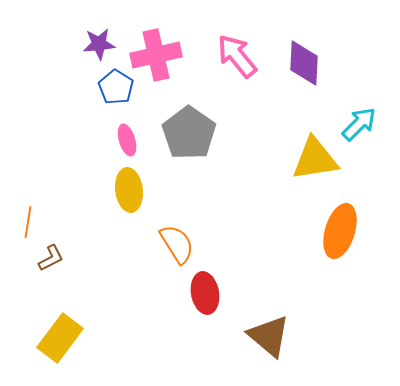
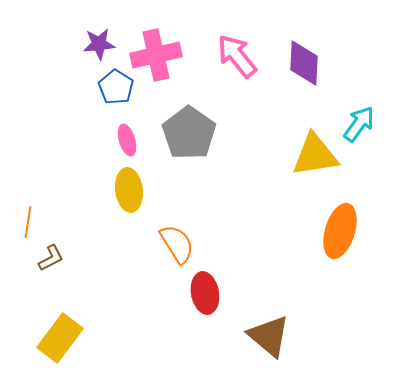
cyan arrow: rotated 9 degrees counterclockwise
yellow triangle: moved 4 px up
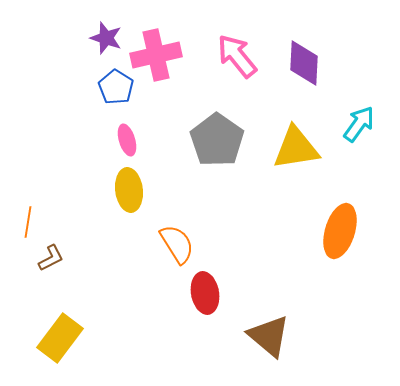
purple star: moved 7 px right, 6 px up; rotated 24 degrees clockwise
gray pentagon: moved 28 px right, 7 px down
yellow triangle: moved 19 px left, 7 px up
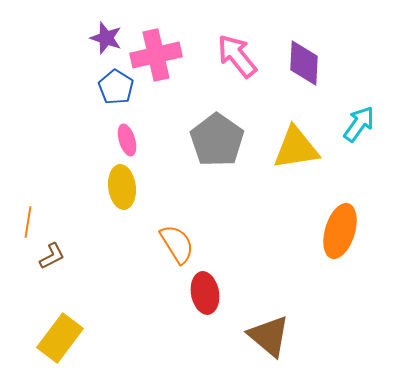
yellow ellipse: moved 7 px left, 3 px up
brown L-shape: moved 1 px right, 2 px up
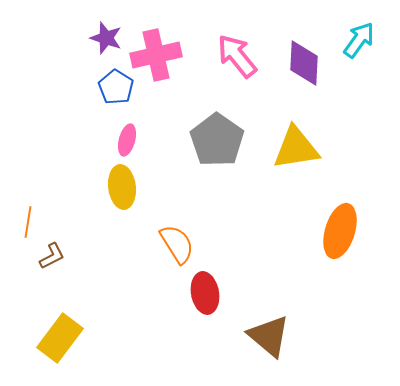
cyan arrow: moved 84 px up
pink ellipse: rotated 32 degrees clockwise
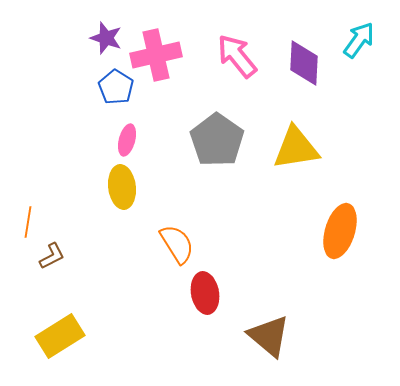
yellow rectangle: moved 2 px up; rotated 21 degrees clockwise
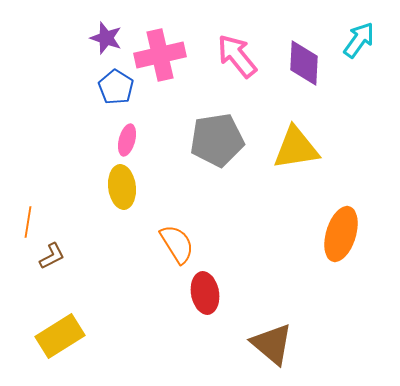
pink cross: moved 4 px right
gray pentagon: rotated 28 degrees clockwise
orange ellipse: moved 1 px right, 3 px down
brown triangle: moved 3 px right, 8 px down
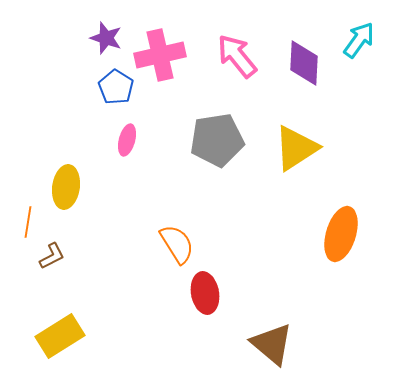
yellow triangle: rotated 24 degrees counterclockwise
yellow ellipse: moved 56 px left; rotated 15 degrees clockwise
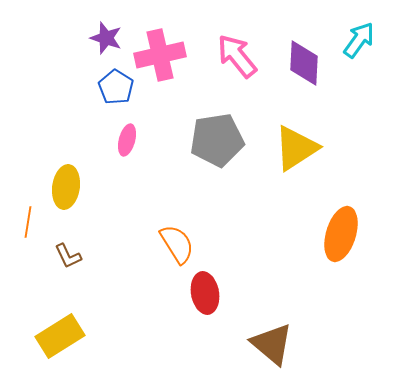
brown L-shape: moved 16 px right; rotated 92 degrees clockwise
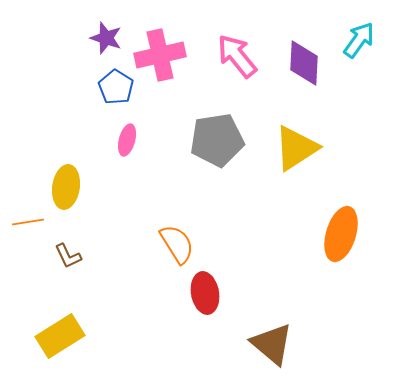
orange line: rotated 72 degrees clockwise
